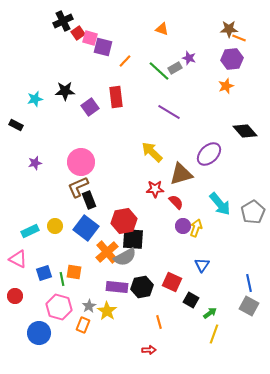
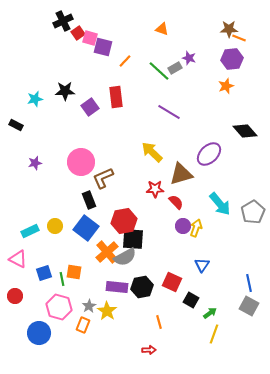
brown L-shape at (78, 187): moved 25 px right, 9 px up
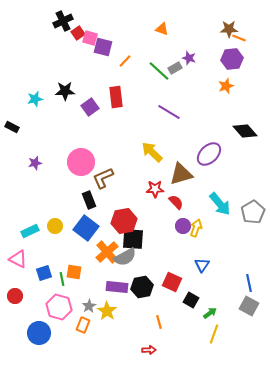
black rectangle at (16, 125): moved 4 px left, 2 px down
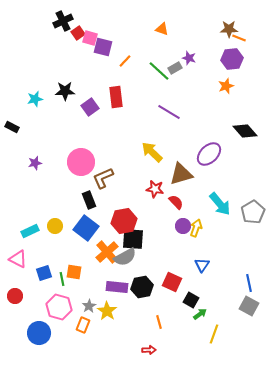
red star at (155, 189): rotated 12 degrees clockwise
green arrow at (210, 313): moved 10 px left, 1 px down
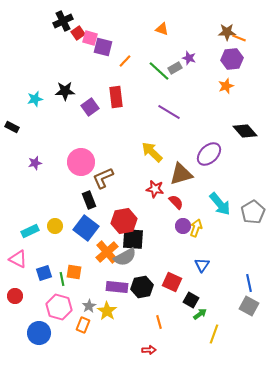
brown star at (229, 29): moved 2 px left, 3 px down
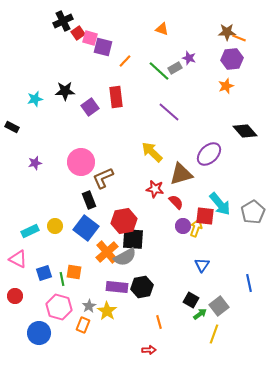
purple line at (169, 112): rotated 10 degrees clockwise
red square at (172, 282): moved 33 px right, 66 px up; rotated 18 degrees counterclockwise
gray square at (249, 306): moved 30 px left; rotated 24 degrees clockwise
